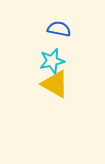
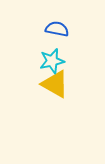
blue semicircle: moved 2 px left
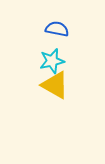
yellow triangle: moved 1 px down
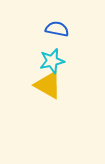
yellow triangle: moved 7 px left
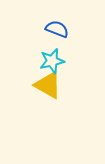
blue semicircle: rotated 10 degrees clockwise
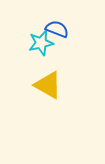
cyan star: moved 11 px left, 18 px up
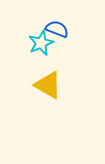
cyan star: rotated 10 degrees counterclockwise
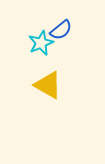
blue semicircle: moved 4 px right, 1 px down; rotated 120 degrees clockwise
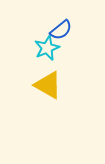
cyan star: moved 6 px right, 5 px down
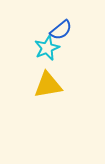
yellow triangle: rotated 40 degrees counterclockwise
